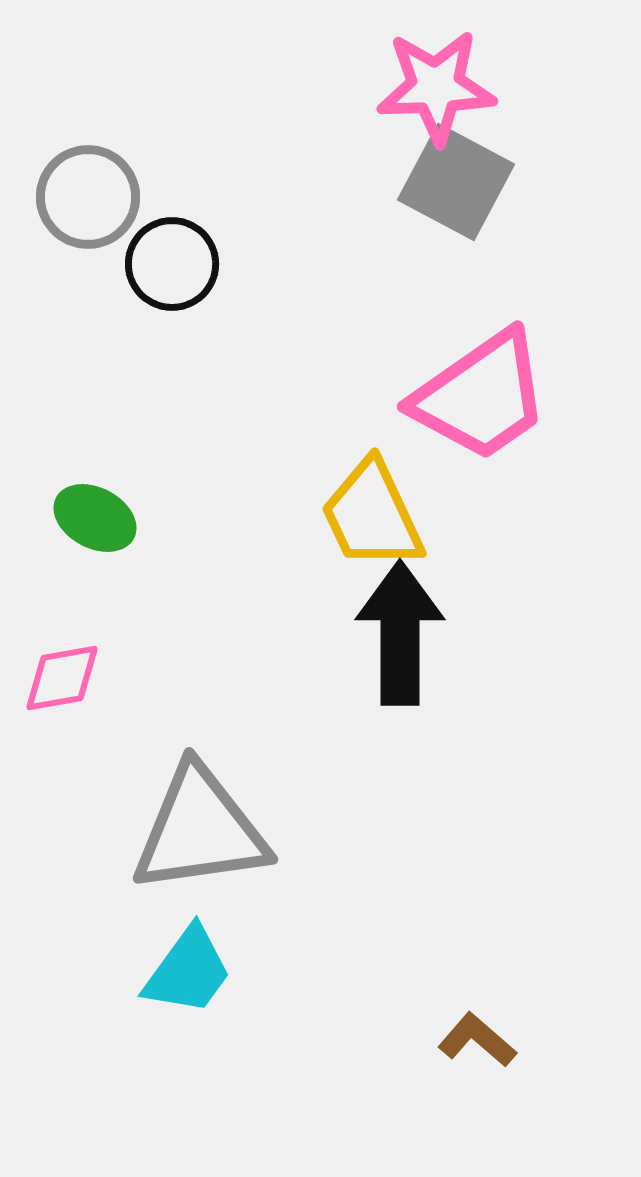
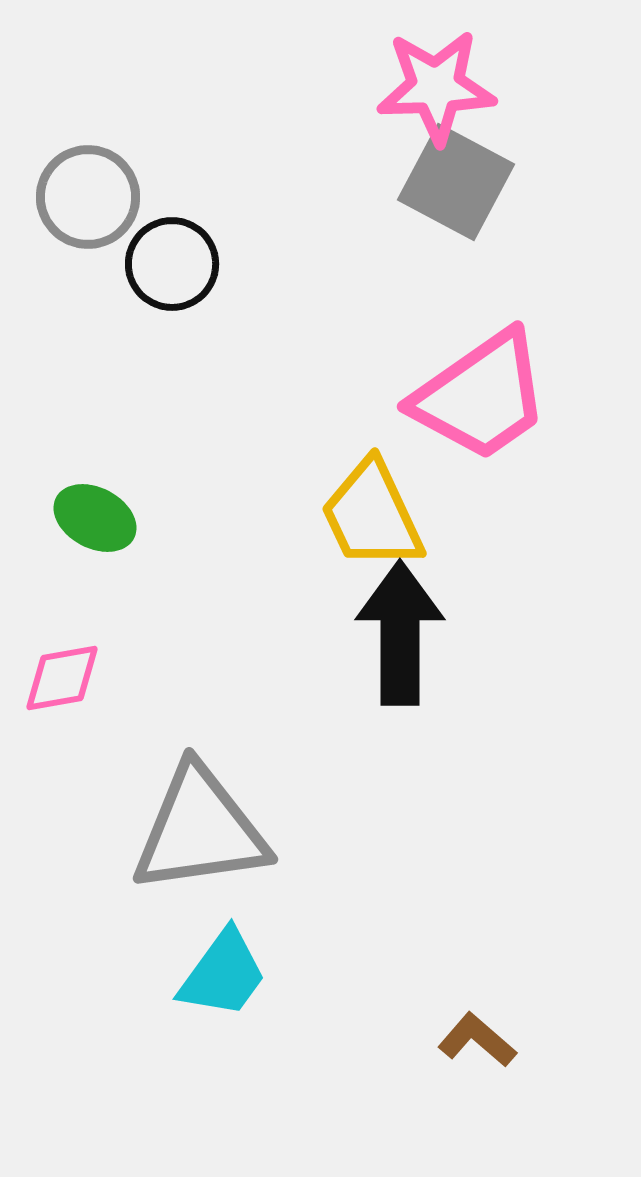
cyan trapezoid: moved 35 px right, 3 px down
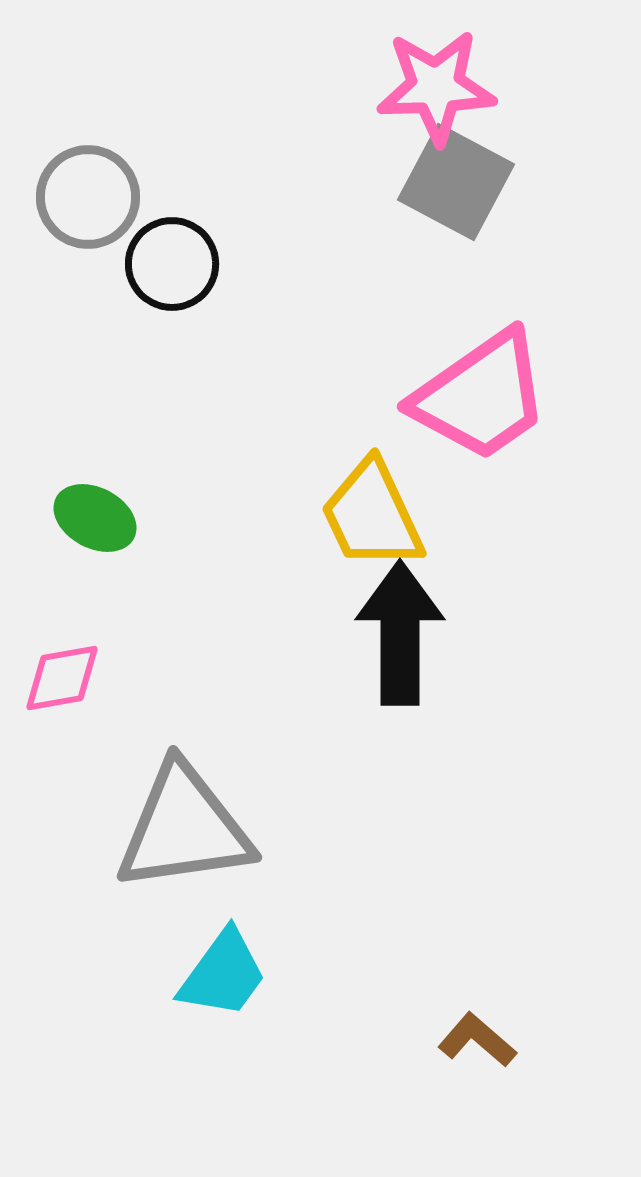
gray triangle: moved 16 px left, 2 px up
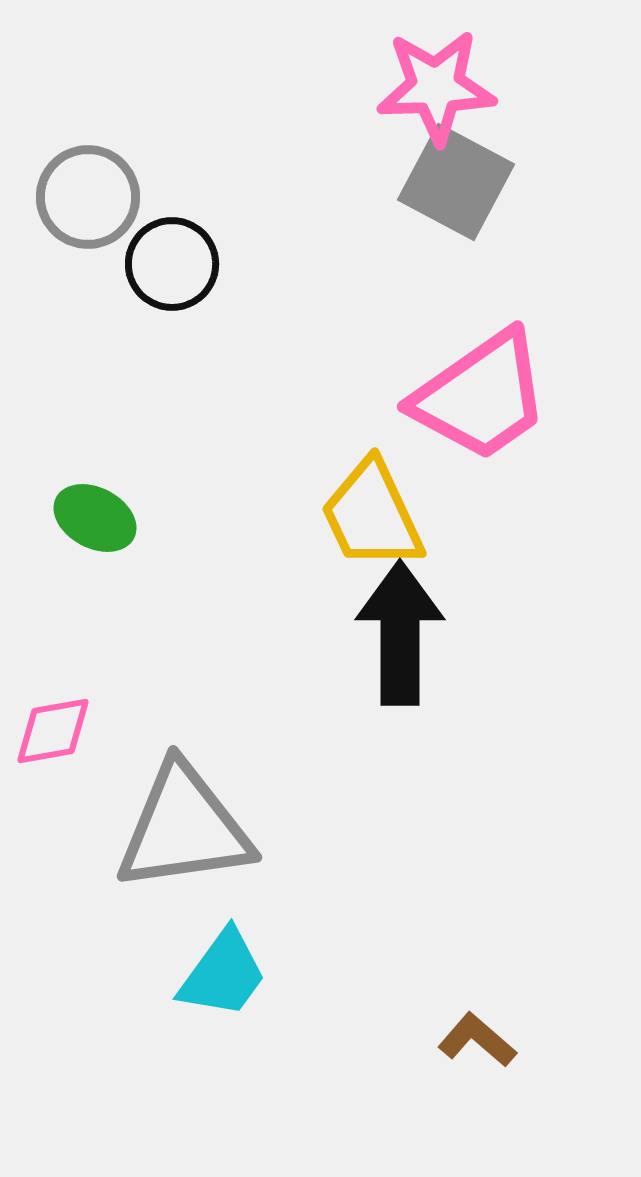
pink diamond: moved 9 px left, 53 px down
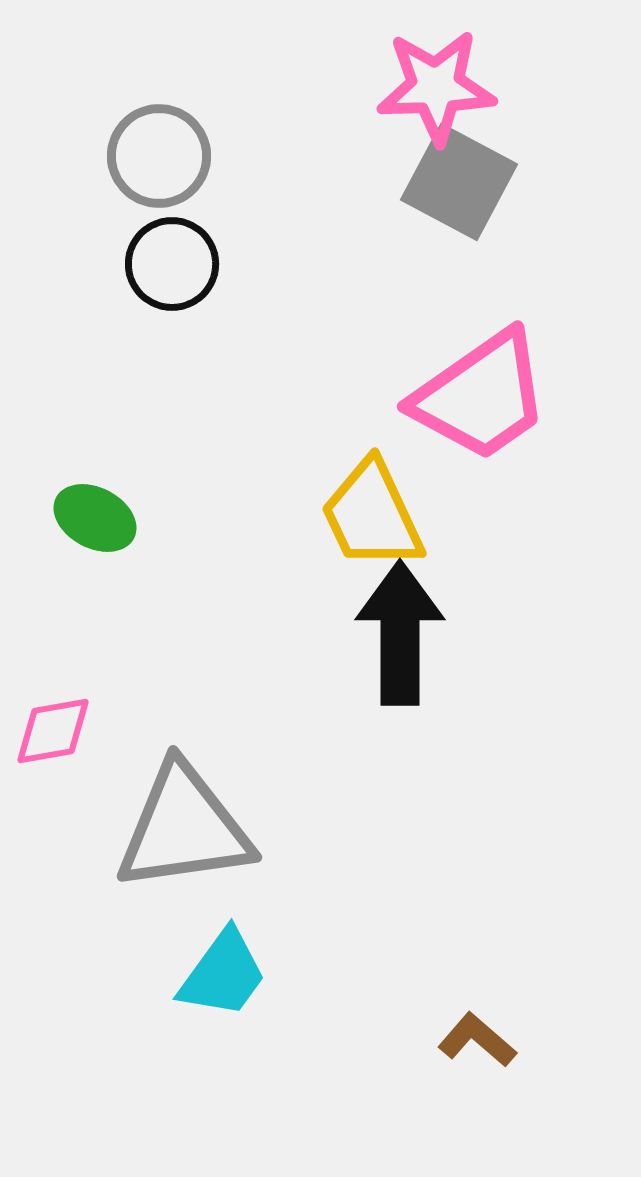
gray square: moved 3 px right
gray circle: moved 71 px right, 41 px up
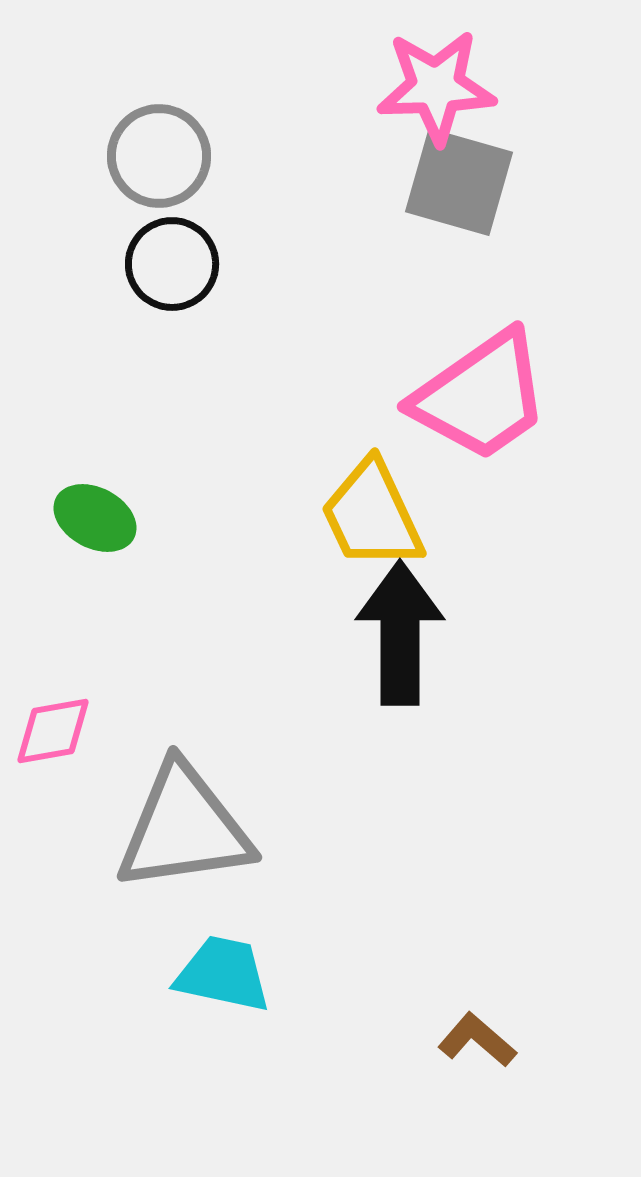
gray square: rotated 12 degrees counterclockwise
cyan trapezoid: rotated 114 degrees counterclockwise
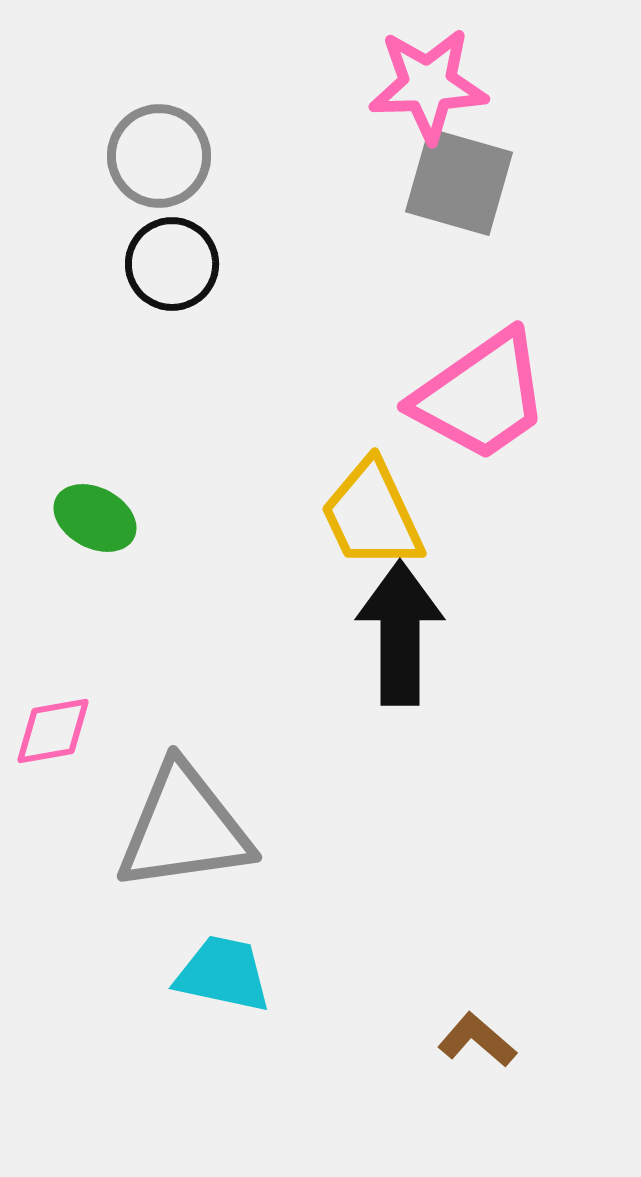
pink star: moved 8 px left, 2 px up
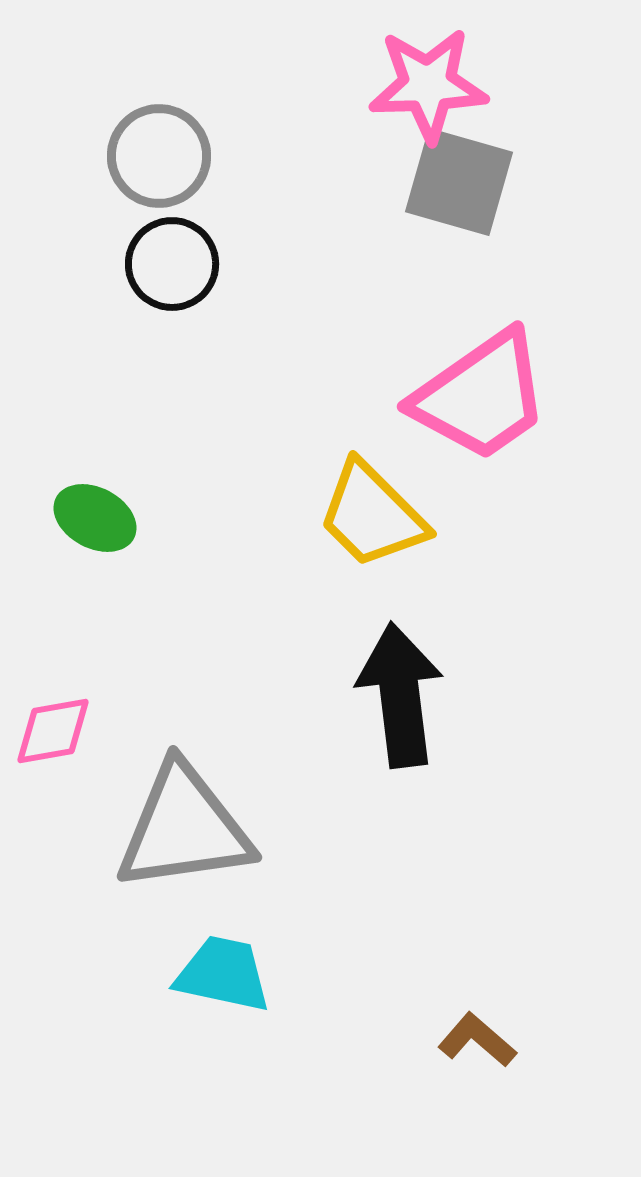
yellow trapezoid: rotated 20 degrees counterclockwise
black arrow: moved 62 px down; rotated 7 degrees counterclockwise
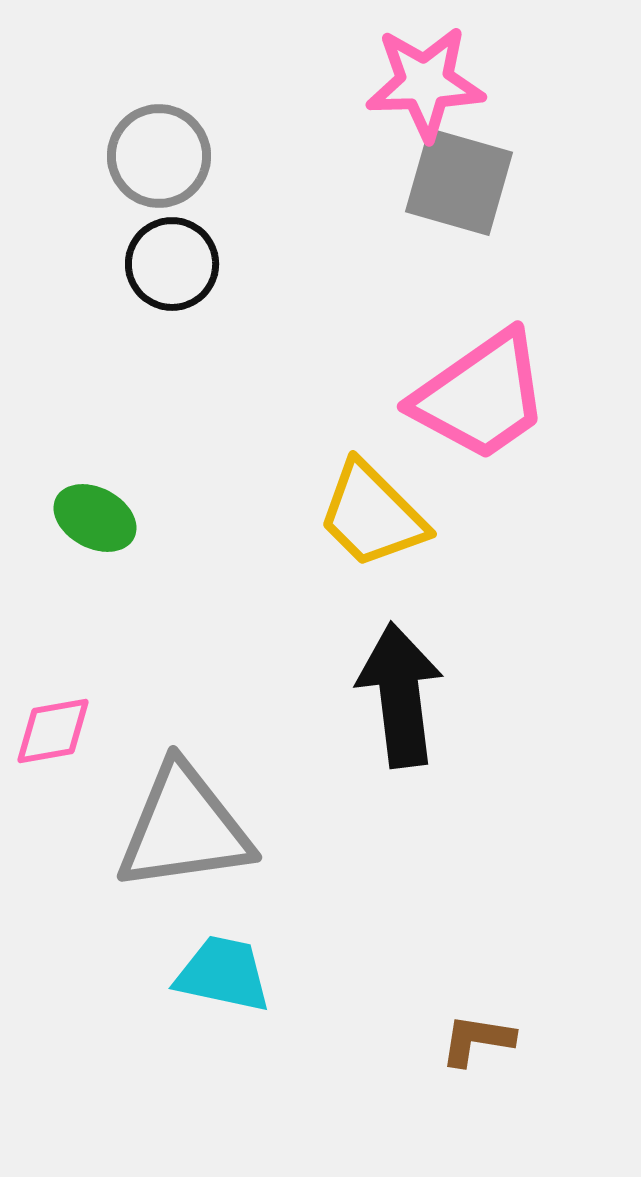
pink star: moved 3 px left, 2 px up
brown L-shape: rotated 32 degrees counterclockwise
